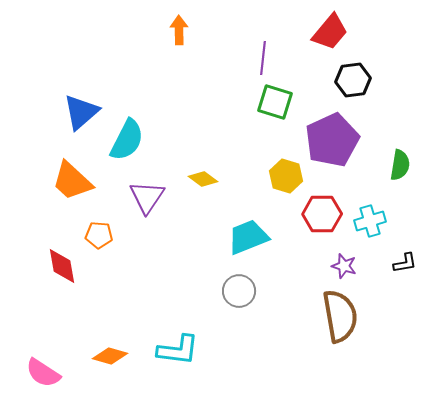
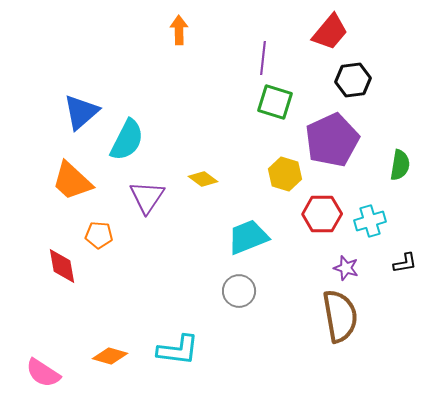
yellow hexagon: moved 1 px left, 2 px up
purple star: moved 2 px right, 2 px down
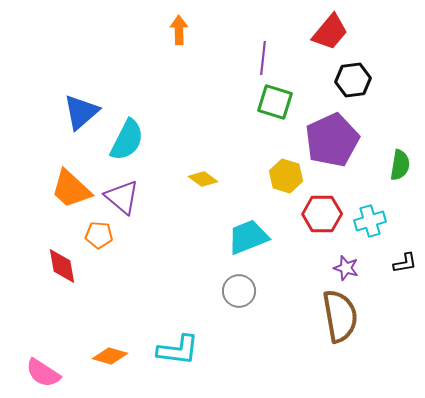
yellow hexagon: moved 1 px right, 2 px down
orange trapezoid: moved 1 px left, 8 px down
purple triangle: moved 25 px left; rotated 24 degrees counterclockwise
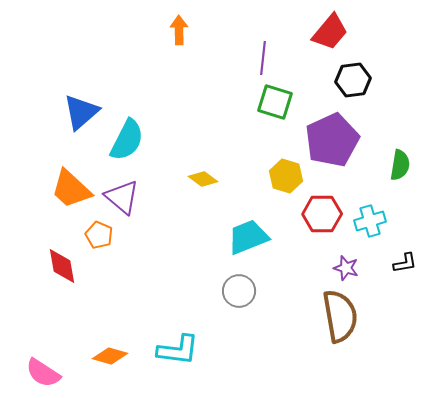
orange pentagon: rotated 20 degrees clockwise
